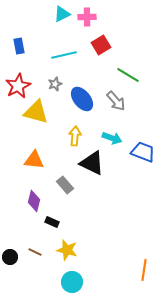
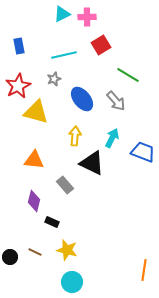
gray star: moved 1 px left, 5 px up
cyan arrow: rotated 84 degrees counterclockwise
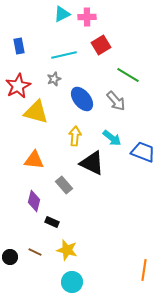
cyan arrow: rotated 102 degrees clockwise
gray rectangle: moved 1 px left
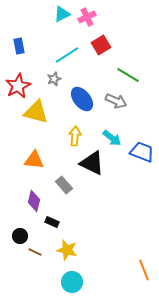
pink cross: rotated 24 degrees counterclockwise
cyan line: moved 3 px right; rotated 20 degrees counterclockwise
gray arrow: rotated 25 degrees counterclockwise
blue trapezoid: moved 1 px left
black circle: moved 10 px right, 21 px up
orange line: rotated 30 degrees counterclockwise
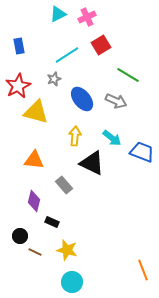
cyan triangle: moved 4 px left
orange line: moved 1 px left
